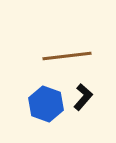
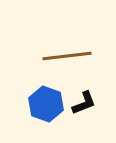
black L-shape: moved 1 px right, 6 px down; rotated 28 degrees clockwise
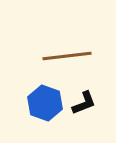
blue hexagon: moved 1 px left, 1 px up
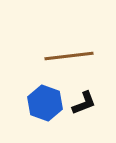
brown line: moved 2 px right
